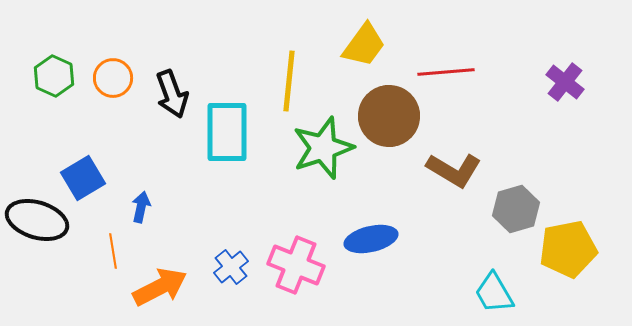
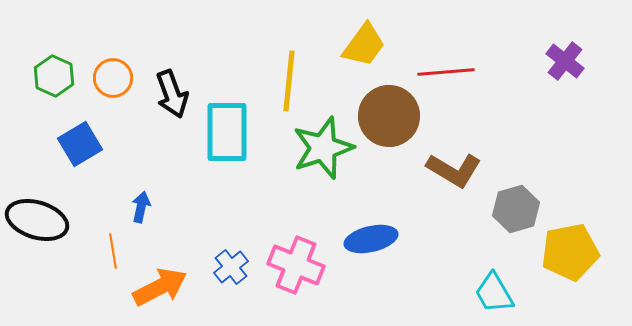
purple cross: moved 21 px up
blue square: moved 3 px left, 34 px up
yellow pentagon: moved 2 px right, 3 px down
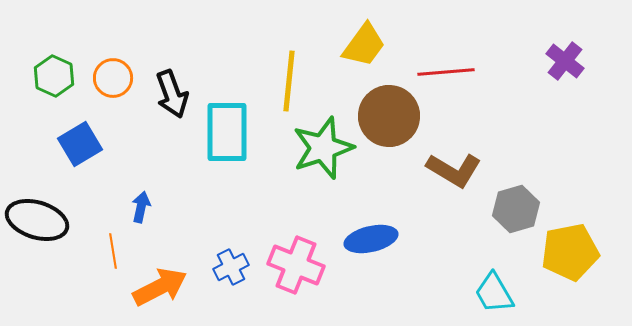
blue cross: rotated 12 degrees clockwise
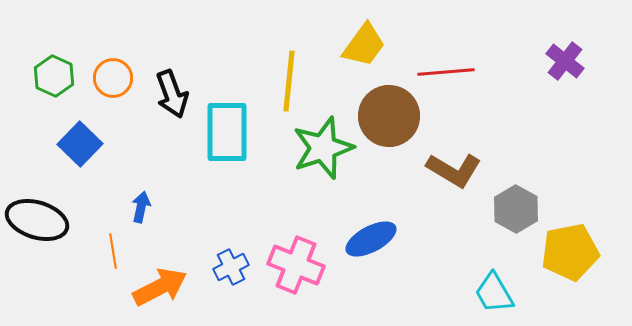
blue square: rotated 15 degrees counterclockwise
gray hexagon: rotated 15 degrees counterclockwise
blue ellipse: rotated 15 degrees counterclockwise
